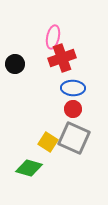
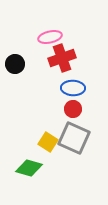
pink ellipse: moved 3 px left; rotated 65 degrees clockwise
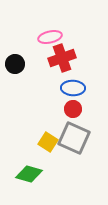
green diamond: moved 6 px down
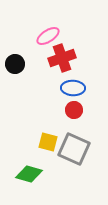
pink ellipse: moved 2 px left, 1 px up; rotated 20 degrees counterclockwise
red circle: moved 1 px right, 1 px down
gray square: moved 11 px down
yellow square: rotated 18 degrees counterclockwise
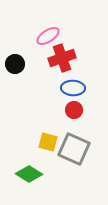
green diamond: rotated 16 degrees clockwise
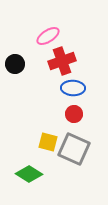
red cross: moved 3 px down
red circle: moved 4 px down
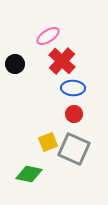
red cross: rotated 28 degrees counterclockwise
yellow square: rotated 36 degrees counterclockwise
green diamond: rotated 20 degrees counterclockwise
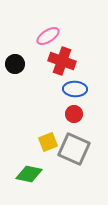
red cross: rotated 24 degrees counterclockwise
blue ellipse: moved 2 px right, 1 px down
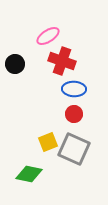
blue ellipse: moved 1 px left
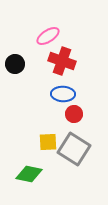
blue ellipse: moved 11 px left, 5 px down
yellow square: rotated 18 degrees clockwise
gray square: rotated 8 degrees clockwise
